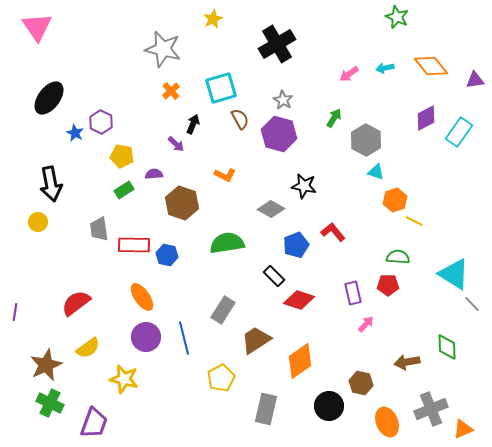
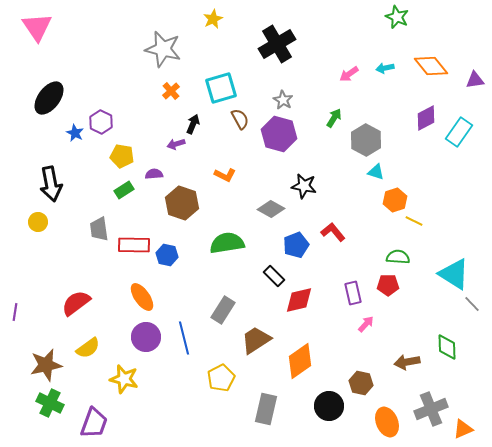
purple arrow at (176, 144): rotated 120 degrees clockwise
red diamond at (299, 300): rotated 32 degrees counterclockwise
brown star at (46, 365): rotated 12 degrees clockwise
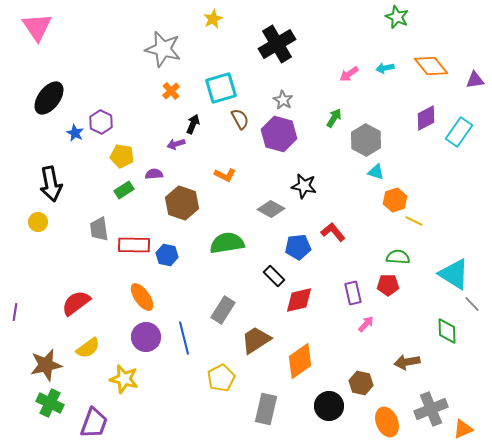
blue pentagon at (296, 245): moved 2 px right, 2 px down; rotated 15 degrees clockwise
green diamond at (447, 347): moved 16 px up
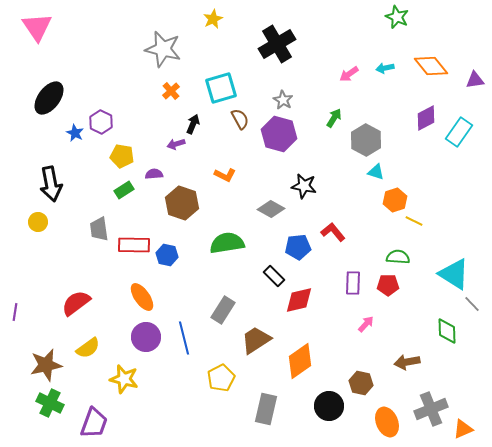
purple rectangle at (353, 293): moved 10 px up; rotated 15 degrees clockwise
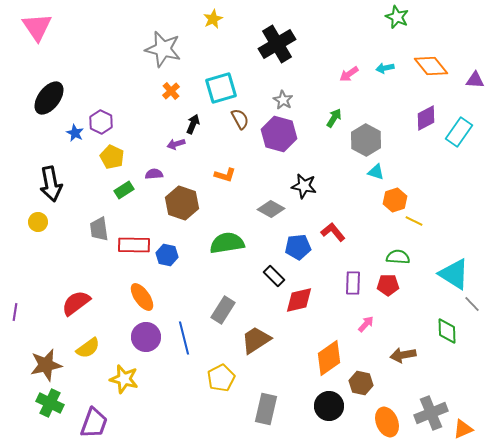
purple triangle at (475, 80): rotated 12 degrees clockwise
yellow pentagon at (122, 156): moved 10 px left, 1 px down; rotated 15 degrees clockwise
orange L-shape at (225, 175): rotated 10 degrees counterclockwise
orange diamond at (300, 361): moved 29 px right, 3 px up
brown arrow at (407, 362): moved 4 px left, 7 px up
gray cross at (431, 409): moved 4 px down
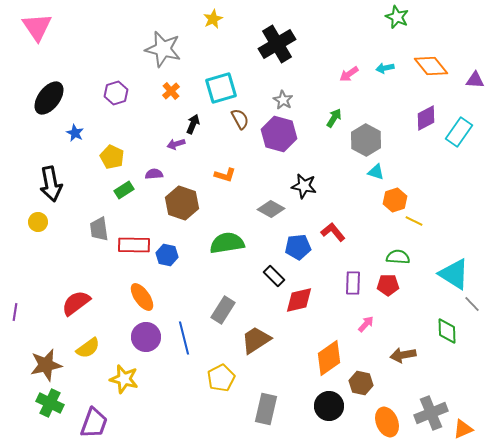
purple hexagon at (101, 122): moved 15 px right, 29 px up; rotated 15 degrees clockwise
